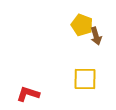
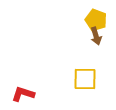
yellow pentagon: moved 14 px right, 5 px up
red L-shape: moved 5 px left
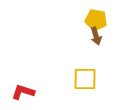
yellow pentagon: rotated 10 degrees counterclockwise
red L-shape: moved 2 px up
